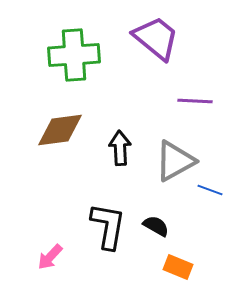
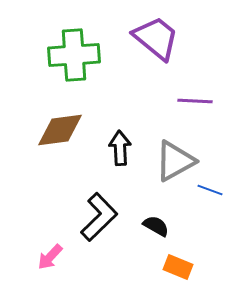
black L-shape: moved 9 px left, 9 px up; rotated 36 degrees clockwise
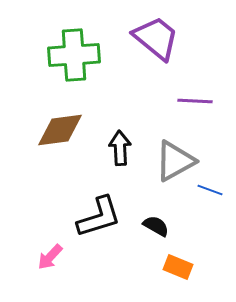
black L-shape: rotated 27 degrees clockwise
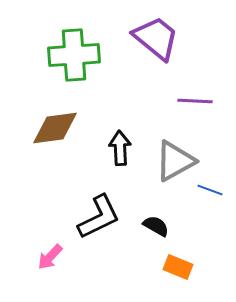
brown diamond: moved 5 px left, 2 px up
black L-shape: rotated 9 degrees counterclockwise
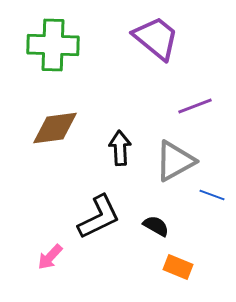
green cross: moved 21 px left, 10 px up; rotated 6 degrees clockwise
purple line: moved 5 px down; rotated 24 degrees counterclockwise
blue line: moved 2 px right, 5 px down
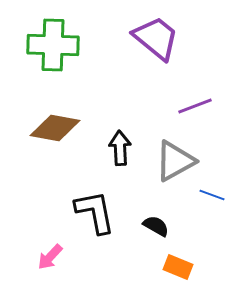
brown diamond: rotated 18 degrees clockwise
black L-shape: moved 4 px left, 5 px up; rotated 75 degrees counterclockwise
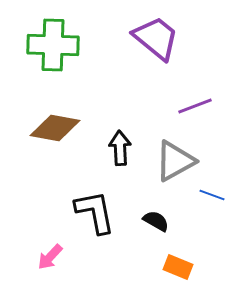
black semicircle: moved 5 px up
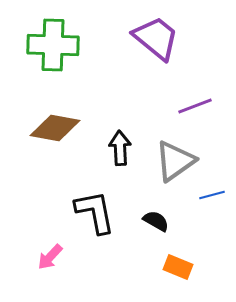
gray triangle: rotated 6 degrees counterclockwise
blue line: rotated 35 degrees counterclockwise
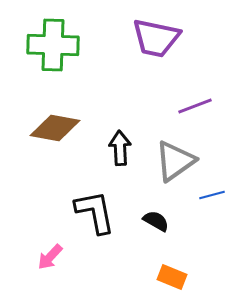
purple trapezoid: rotated 153 degrees clockwise
orange rectangle: moved 6 px left, 10 px down
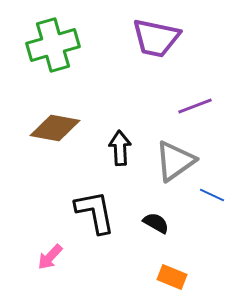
green cross: rotated 18 degrees counterclockwise
blue line: rotated 40 degrees clockwise
black semicircle: moved 2 px down
